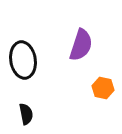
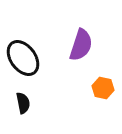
black ellipse: moved 2 px up; rotated 27 degrees counterclockwise
black semicircle: moved 3 px left, 11 px up
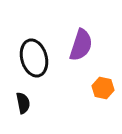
black ellipse: moved 11 px right; rotated 21 degrees clockwise
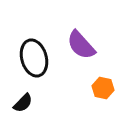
purple semicircle: rotated 120 degrees clockwise
black semicircle: rotated 55 degrees clockwise
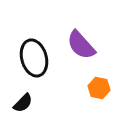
orange hexagon: moved 4 px left
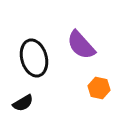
black semicircle: rotated 15 degrees clockwise
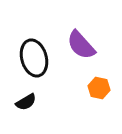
black semicircle: moved 3 px right, 1 px up
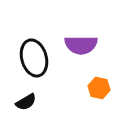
purple semicircle: rotated 48 degrees counterclockwise
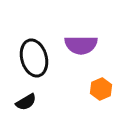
orange hexagon: moved 2 px right, 1 px down; rotated 25 degrees clockwise
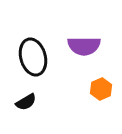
purple semicircle: moved 3 px right, 1 px down
black ellipse: moved 1 px left, 1 px up
